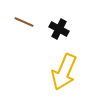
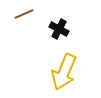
brown line: moved 8 px up; rotated 48 degrees counterclockwise
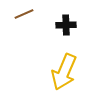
black cross: moved 7 px right, 4 px up; rotated 30 degrees counterclockwise
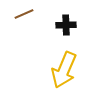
yellow arrow: moved 2 px up
